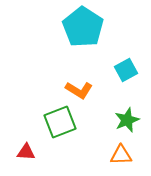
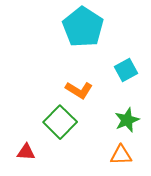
green square: rotated 24 degrees counterclockwise
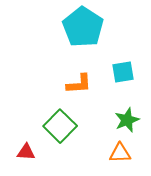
cyan square: moved 3 px left, 2 px down; rotated 20 degrees clockwise
orange L-shape: moved 6 px up; rotated 36 degrees counterclockwise
green square: moved 4 px down
orange triangle: moved 1 px left, 2 px up
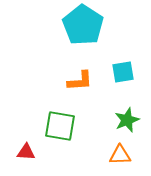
cyan pentagon: moved 2 px up
orange L-shape: moved 1 px right, 3 px up
green square: rotated 36 degrees counterclockwise
orange triangle: moved 2 px down
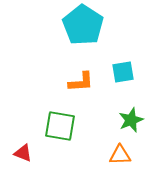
orange L-shape: moved 1 px right, 1 px down
green star: moved 4 px right
red triangle: moved 3 px left, 1 px down; rotated 18 degrees clockwise
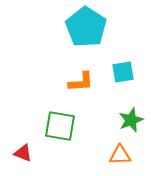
cyan pentagon: moved 3 px right, 2 px down
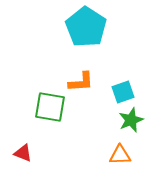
cyan square: moved 20 px down; rotated 10 degrees counterclockwise
green square: moved 10 px left, 19 px up
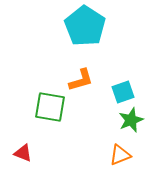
cyan pentagon: moved 1 px left, 1 px up
orange L-shape: moved 2 px up; rotated 12 degrees counterclockwise
orange triangle: rotated 20 degrees counterclockwise
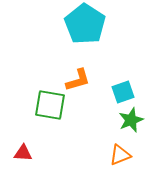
cyan pentagon: moved 2 px up
orange L-shape: moved 3 px left
green square: moved 2 px up
red triangle: rotated 18 degrees counterclockwise
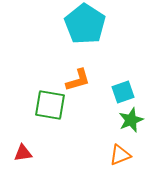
red triangle: rotated 12 degrees counterclockwise
